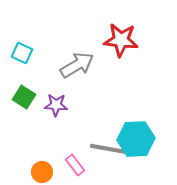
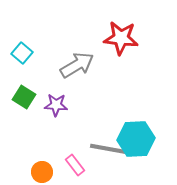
red star: moved 2 px up
cyan square: rotated 15 degrees clockwise
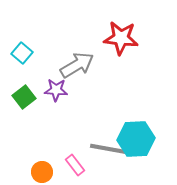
green square: rotated 20 degrees clockwise
purple star: moved 15 px up
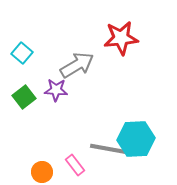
red star: rotated 12 degrees counterclockwise
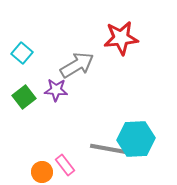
pink rectangle: moved 10 px left
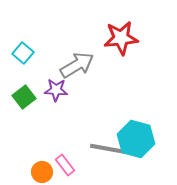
cyan square: moved 1 px right
cyan hexagon: rotated 18 degrees clockwise
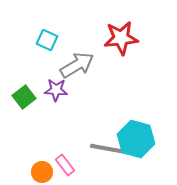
cyan square: moved 24 px right, 13 px up; rotated 15 degrees counterclockwise
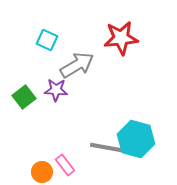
gray line: moved 1 px up
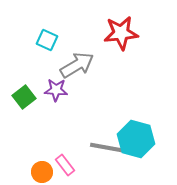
red star: moved 5 px up
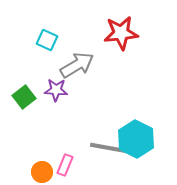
cyan hexagon: rotated 12 degrees clockwise
pink rectangle: rotated 60 degrees clockwise
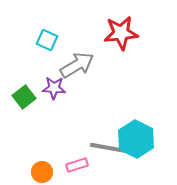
purple star: moved 2 px left, 2 px up
pink rectangle: moved 12 px right; rotated 50 degrees clockwise
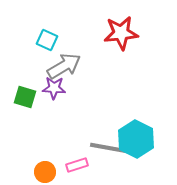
gray arrow: moved 13 px left, 1 px down
green square: moved 1 px right; rotated 35 degrees counterclockwise
orange circle: moved 3 px right
